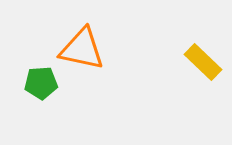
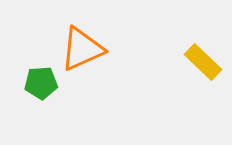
orange triangle: rotated 36 degrees counterclockwise
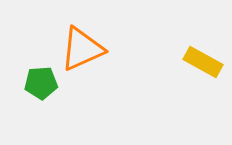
yellow rectangle: rotated 15 degrees counterclockwise
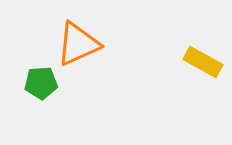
orange triangle: moved 4 px left, 5 px up
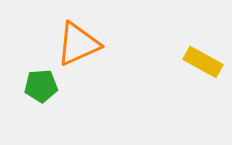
green pentagon: moved 3 px down
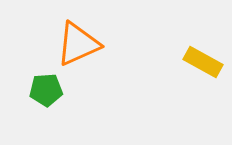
green pentagon: moved 5 px right, 4 px down
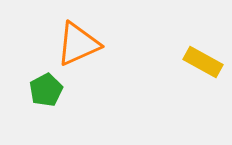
green pentagon: rotated 24 degrees counterclockwise
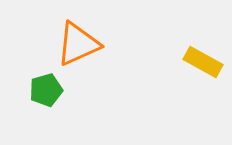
green pentagon: rotated 12 degrees clockwise
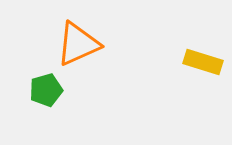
yellow rectangle: rotated 12 degrees counterclockwise
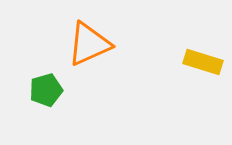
orange triangle: moved 11 px right
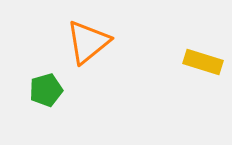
orange triangle: moved 1 px left, 2 px up; rotated 15 degrees counterclockwise
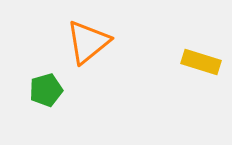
yellow rectangle: moved 2 px left
